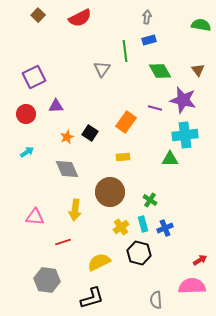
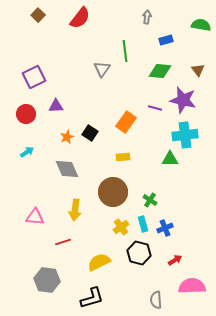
red semicircle: rotated 25 degrees counterclockwise
blue rectangle: moved 17 px right
green diamond: rotated 55 degrees counterclockwise
brown circle: moved 3 px right
red arrow: moved 25 px left
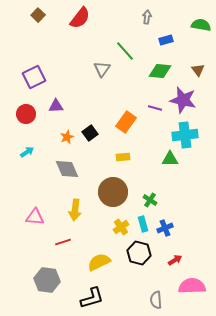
green line: rotated 35 degrees counterclockwise
black square: rotated 21 degrees clockwise
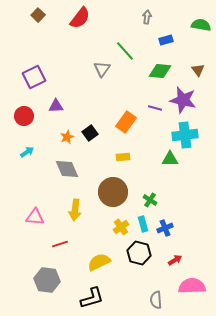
red circle: moved 2 px left, 2 px down
red line: moved 3 px left, 2 px down
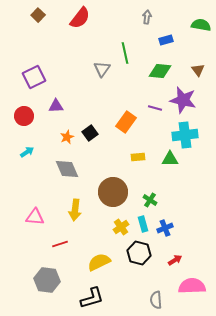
green line: moved 2 px down; rotated 30 degrees clockwise
yellow rectangle: moved 15 px right
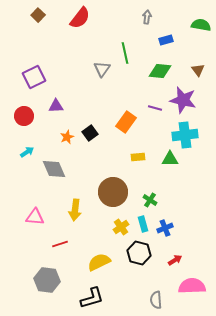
gray diamond: moved 13 px left
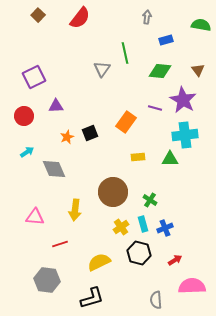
purple star: rotated 16 degrees clockwise
black square: rotated 14 degrees clockwise
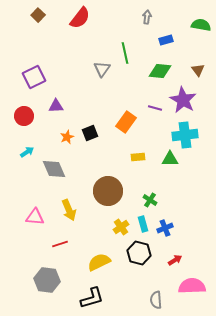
brown circle: moved 5 px left, 1 px up
yellow arrow: moved 6 px left; rotated 30 degrees counterclockwise
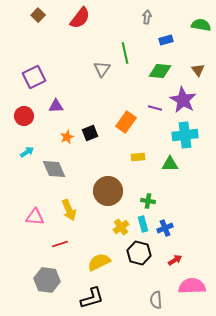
green triangle: moved 5 px down
green cross: moved 2 px left, 1 px down; rotated 24 degrees counterclockwise
